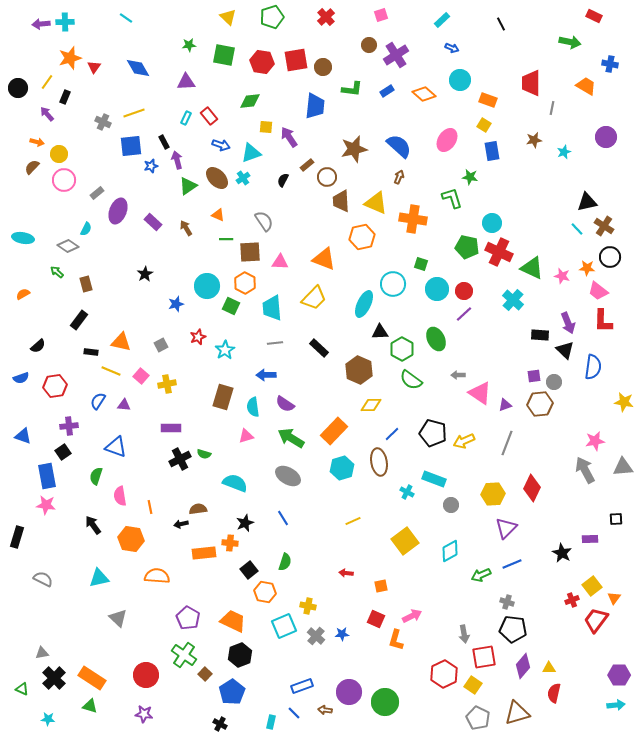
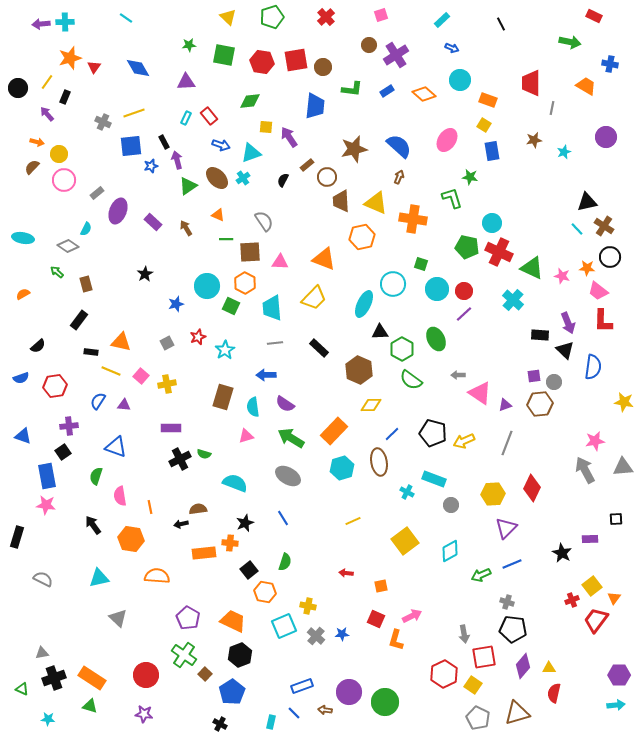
gray square at (161, 345): moved 6 px right, 2 px up
black cross at (54, 678): rotated 25 degrees clockwise
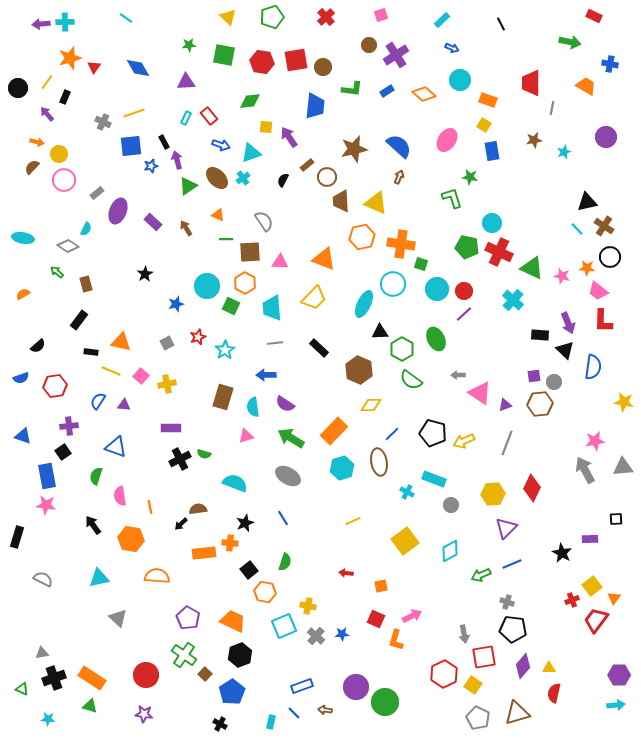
orange cross at (413, 219): moved 12 px left, 25 px down
black arrow at (181, 524): rotated 32 degrees counterclockwise
purple circle at (349, 692): moved 7 px right, 5 px up
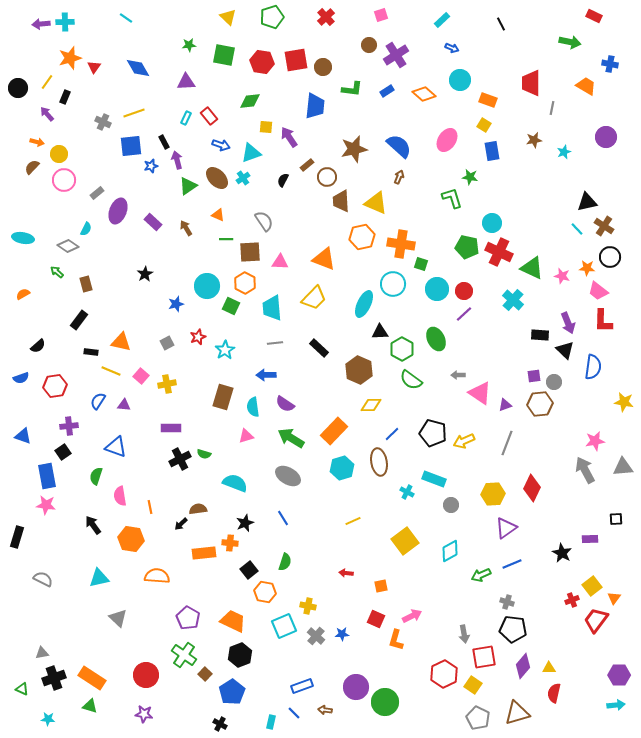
purple triangle at (506, 528): rotated 10 degrees clockwise
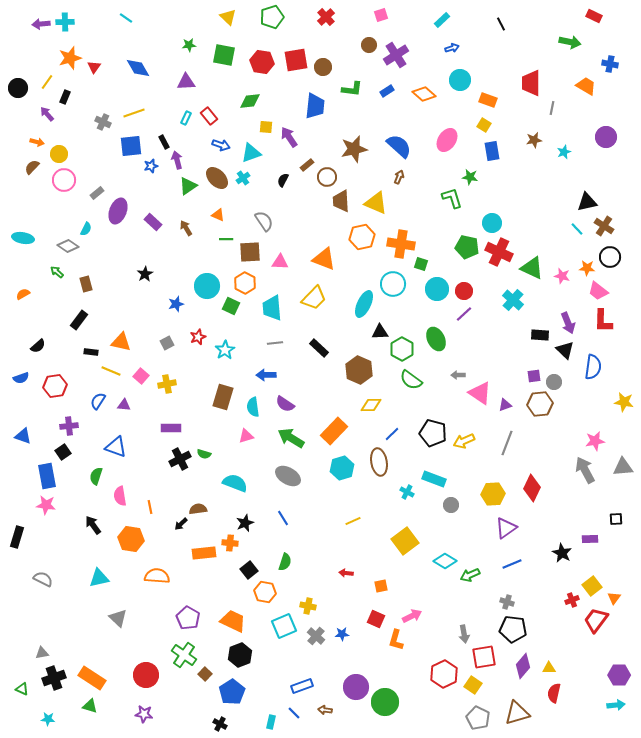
blue arrow at (452, 48): rotated 40 degrees counterclockwise
cyan diamond at (450, 551): moved 5 px left, 10 px down; rotated 60 degrees clockwise
green arrow at (481, 575): moved 11 px left
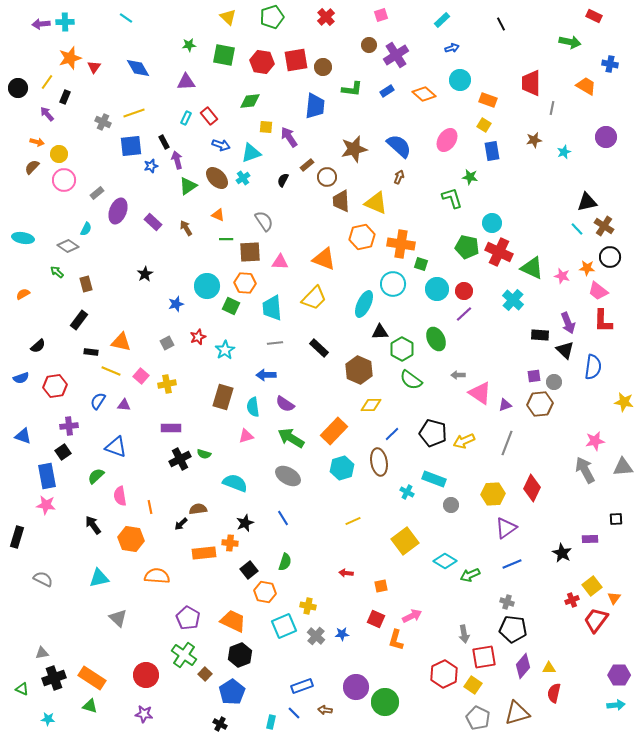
orange hexagon at (245, 283): rotated 25 degrees counterclockwise
green semicircle at (96, 476): rotated 30 degrees clockwise
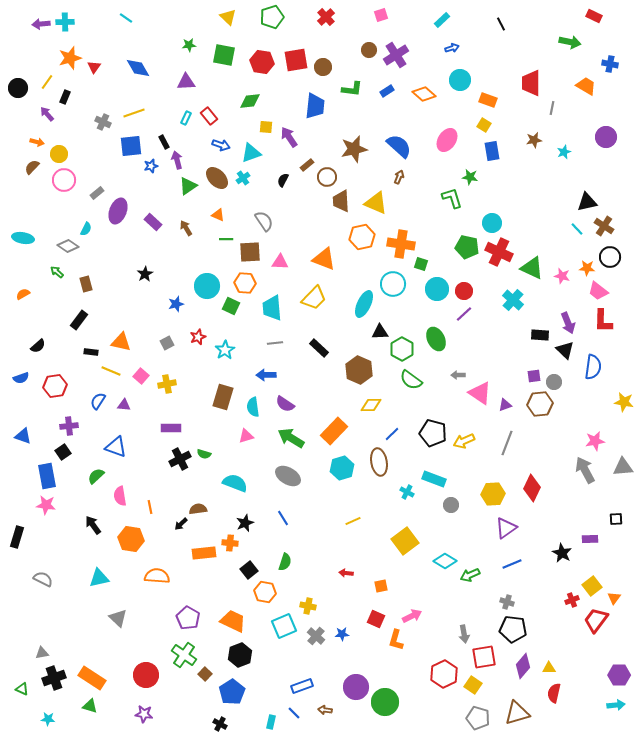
brown circle at (369, 45): moved 5 px down
gray pentagon at (478, 718): rotated 10 degrees counterclockwise
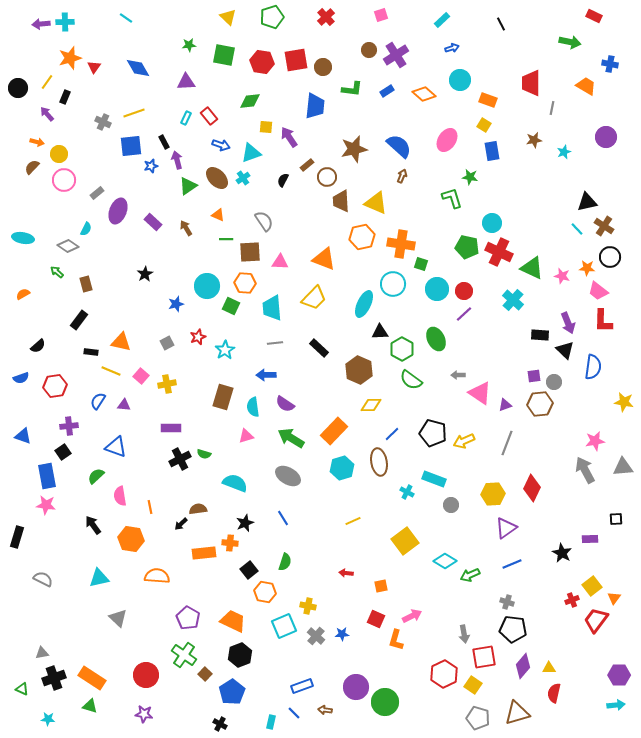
brown arrow at (399, 177): moved 3 px right, 1 px up
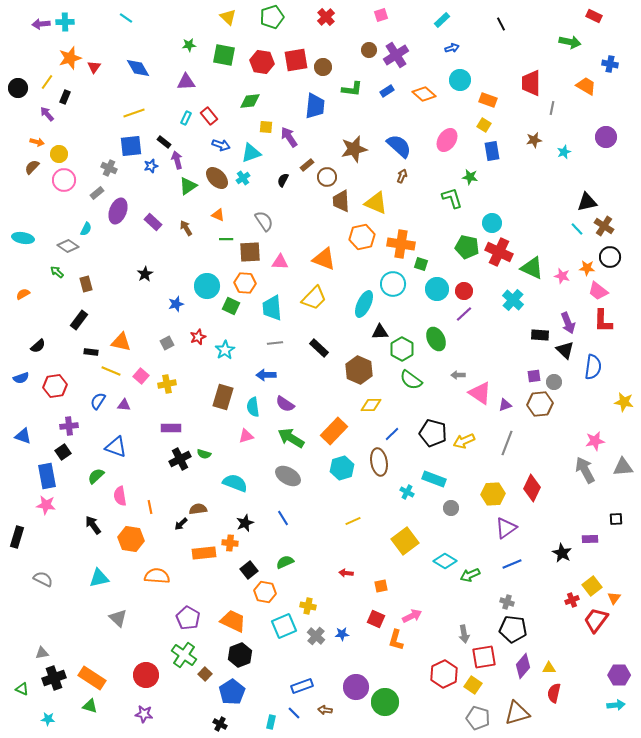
gray cross at (103, 122): moved 6 px right, 46 px down
black rectangle at (164, 142): rotated 24 degrees counterclockwise
gray circle at (451, 505): moved 3 px down
green semicircle at (285, 562): rotated 132 degrees counterclockwise
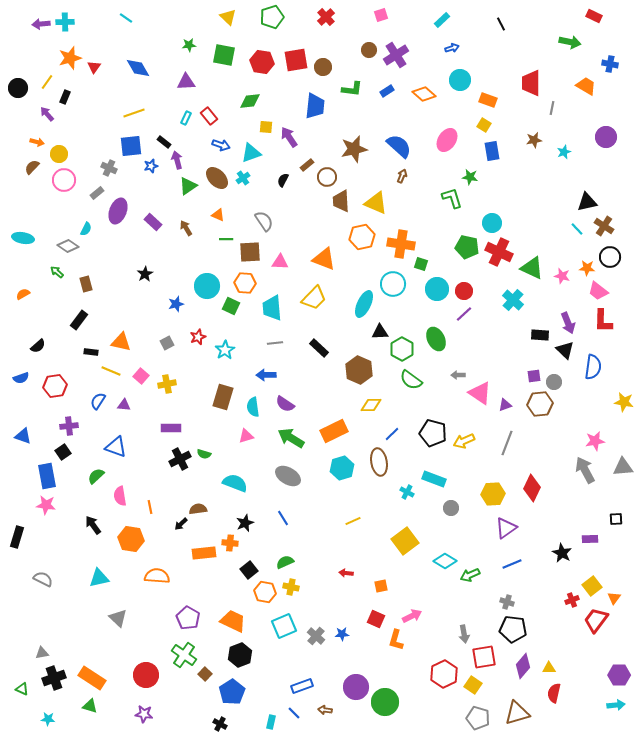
orange rectangle at (334, 431): rotated 20 degrees clockwise
yellow cross at (308, 606): moved 17 px left, 19 px up
